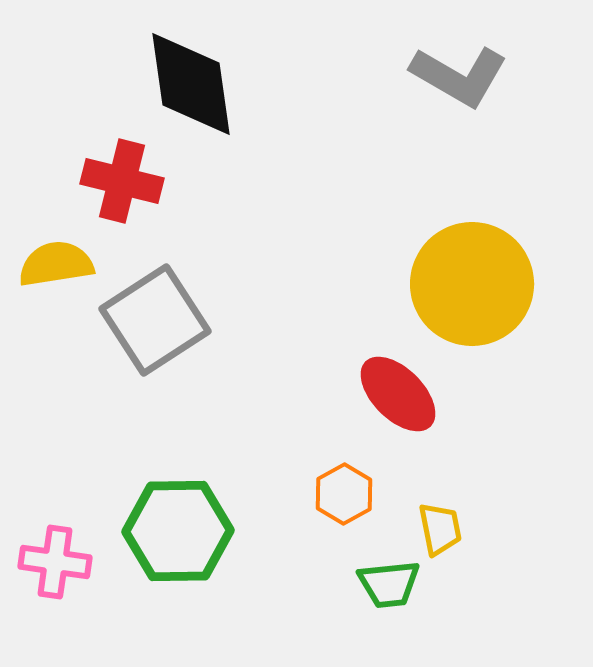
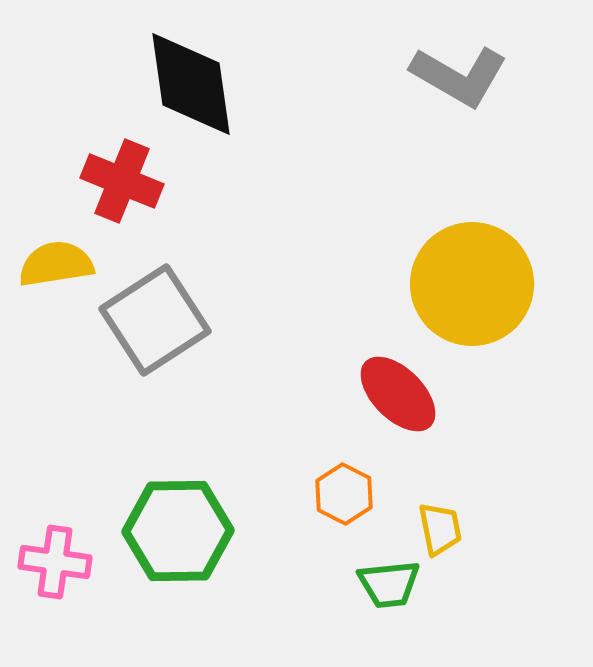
red cross: rotated 8 degrees clockwise
orange hexagon: rotated 4 degrees counterclockwise
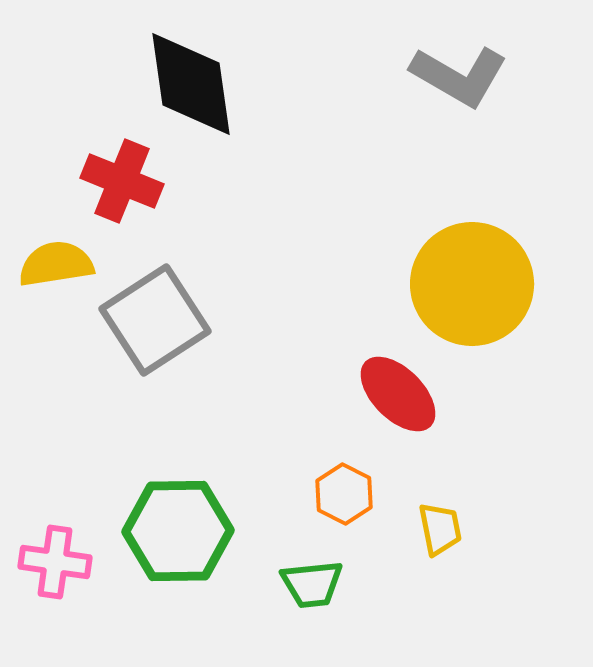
green trapezoid: moved 77 px left
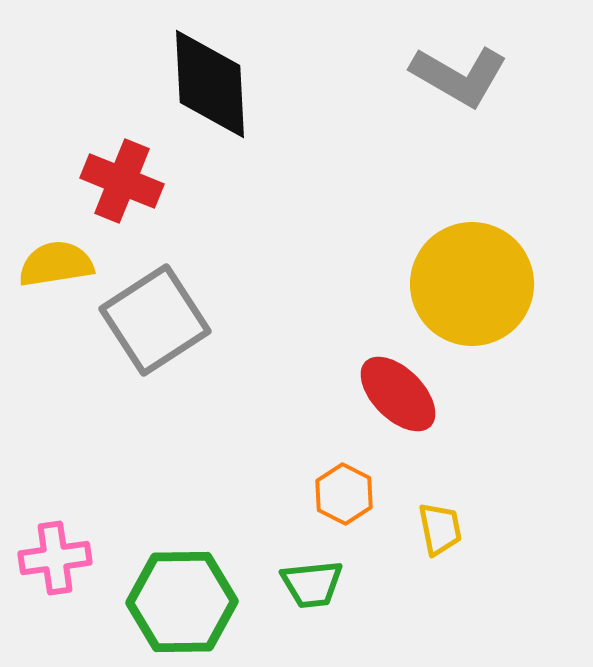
black diamond: moved 19 px right; rotated 5 degrees clockwise
green hexagon: moved 4 px right, 71 px down
pink cross: moved 4 px up; rotated 16 degrees counterclockwise
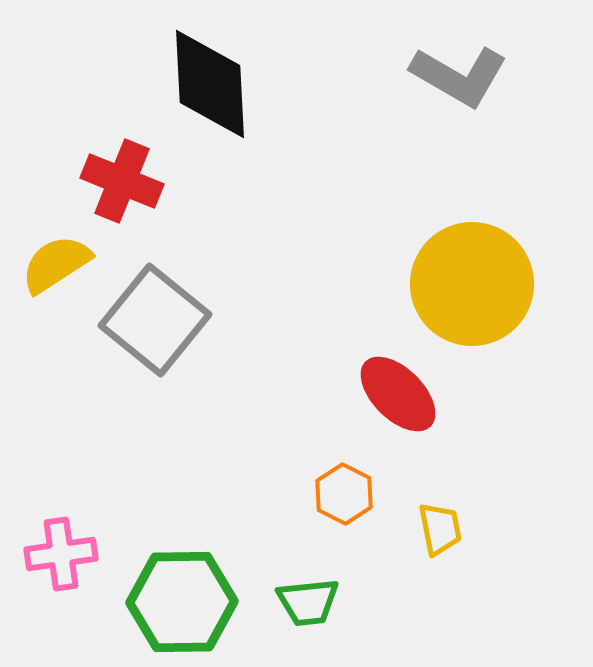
yellow semicircle: rotated 24 degrees counterclockwise
gray square: rotated 18 degrees counterclockwise
pink cross: moved 6 px right, 4 px up
green trapezoid: moved 4 px left, 18 px down
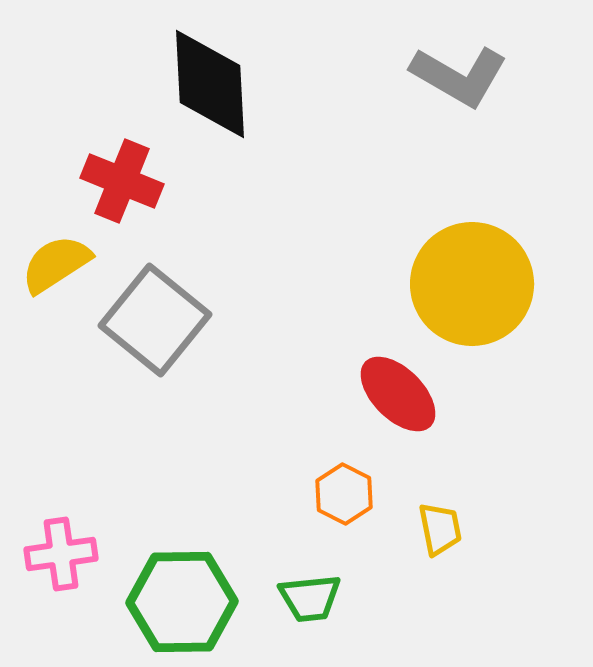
green trapezoid: moved 2 px right, 4 px up
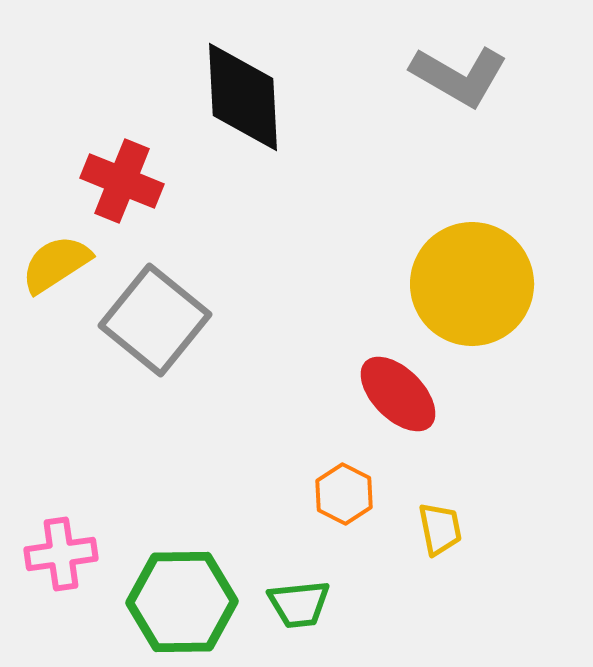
black diamond: moved 33 px right, 13 px down
green trapezoid: moved 11 px left, 6 px down
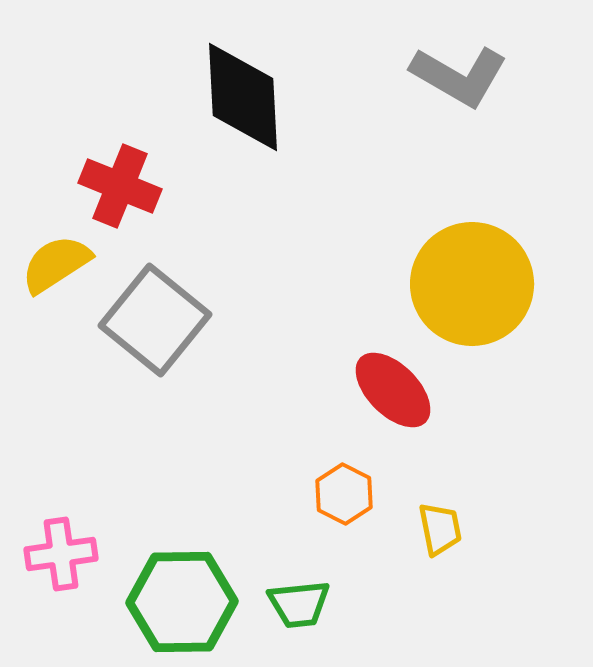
red cross: moved 2 px left, 5 px down
red ellipse: moved 5 px left, 4 px up
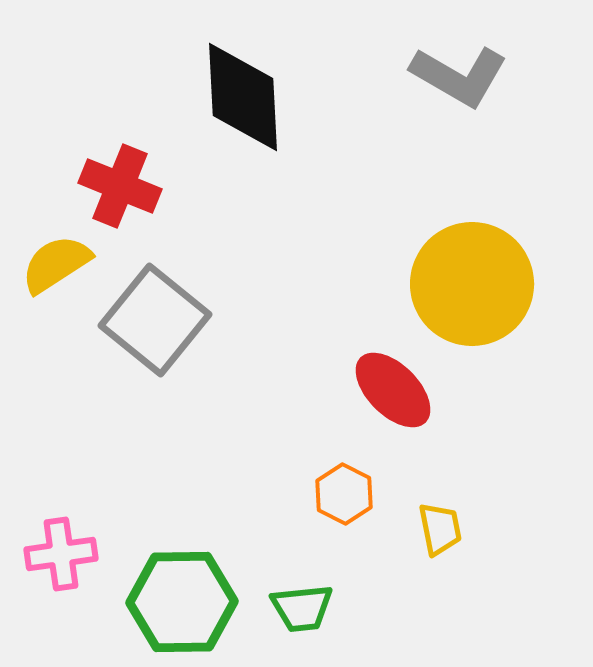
green trapezoid: moved 3 px right, 4 px down
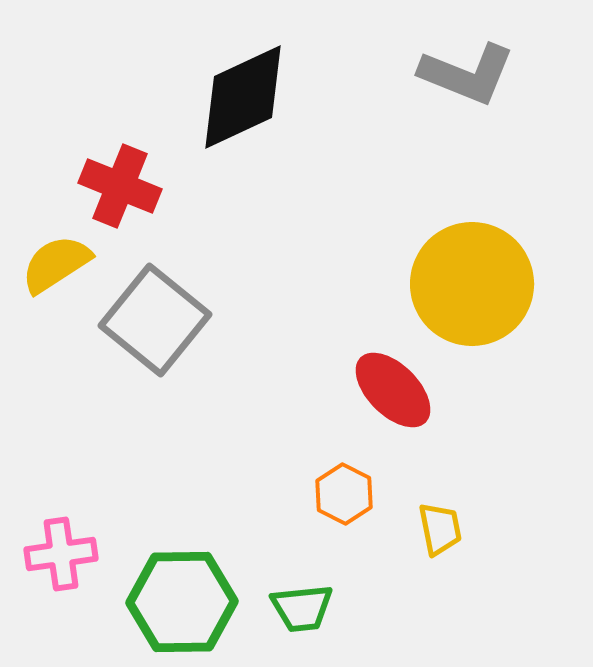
gray L-shape: moved 8 px right, 2 px up; rotated 8 degrees counterclockwise
black diamond: rotated 68 degrees clockwise
